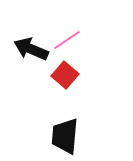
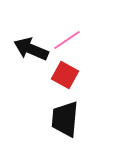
red square: rotated 12 degrees counterclockwise
black trapezoid: moved 17 px up
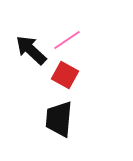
black arrow: moved 1 px down; rotated 20 degrees clockwise
black trapezoid: moved 6 px left
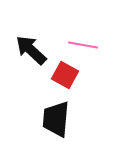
pink line: moved 16 px right, 5 px down; rotated 44 degrees clockwise
black trapezoid: moved 3 px left
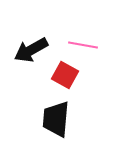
black arrow: rotated 72 degrees counterclockwise
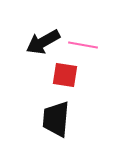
black arrow: moved 12 px right, 8 px up
red square: rotated 20 degrees counterclockwise
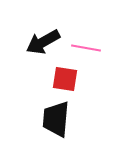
pink line: moved 3 px right, 3 px down
red square: moved 4 px down
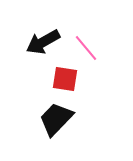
pink line: rotated 40 degrees clockwise
black trapezoid: rotated 39 degrees clockwise
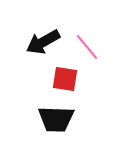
pink line: moved 1 px right, 1 px up
black trapezoid: rotated 132 degrees counterclockwise
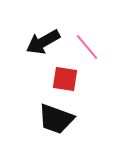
black trapezoid: rotated 18 degrees clockwise
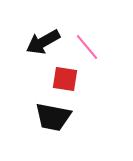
black trapezoid: moved 3 px left, 2 px up; rotated 9 degrees counterclockwise
